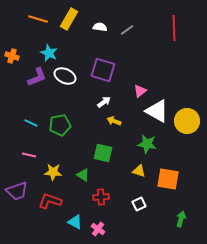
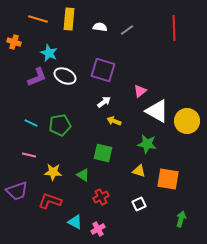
yellow rectangle: rotated 25 degrees counterclockwise
orange cross: moved 2 px right, 14 px up
red cross: rotated 21 degrees counterclockwise
pink cross: rotated 24 degrees clockwise
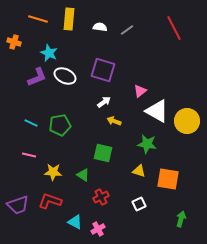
red line: rotated 25 degrees counterclockwise
purple trapezoid: moved 1 px right, 14 px down
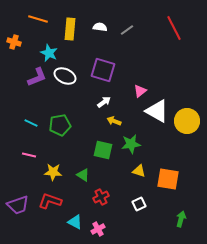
yellow rectangle: moved 1 px right, 10 px down
green star: moved 16 px left; rotated 18 degrees counterclockwise
green square: moved 3 px up
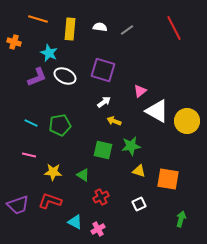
green star: moved 2 px down
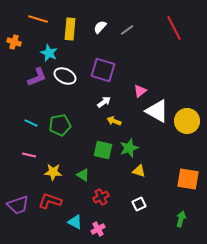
white semicircle: rotated 56 degrees counterclockwise
green star: moved 2 px left, 2 px down; rotated 12 degrees counterclockwise
orange square: moved 20 px right
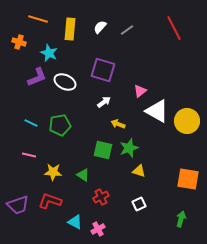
orange cross: moved 5 px right
white ellipse: moved 6 px down
yellow arrow: moved 4 px right, 3 px down
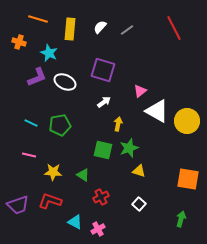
yellow arrow: rotated 80 degrees clockwise
white square: rotated 24 degrees counterclockwise
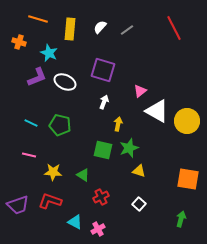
white arrow: rotated 32 degrees counterclockwise
green pentagon: rotated 25 degrees clockwise
